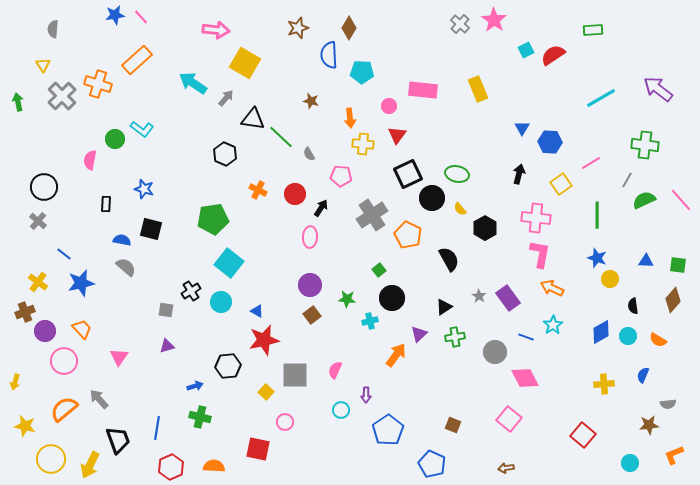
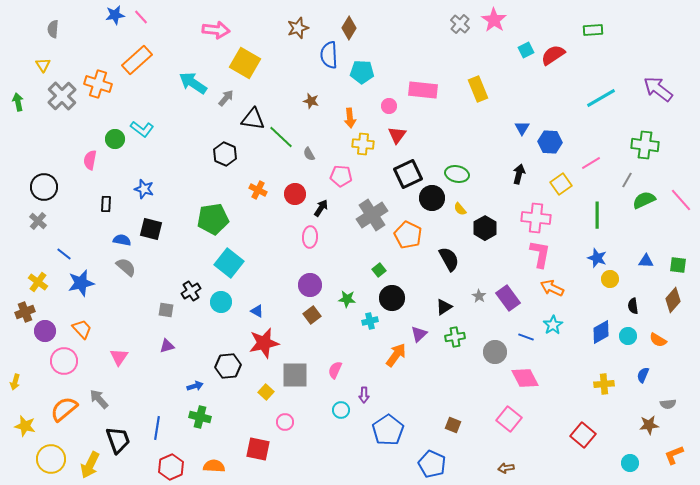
red star at (264, 340): moved 3 px down
purple arrow at (366, 395): moved 2 px left
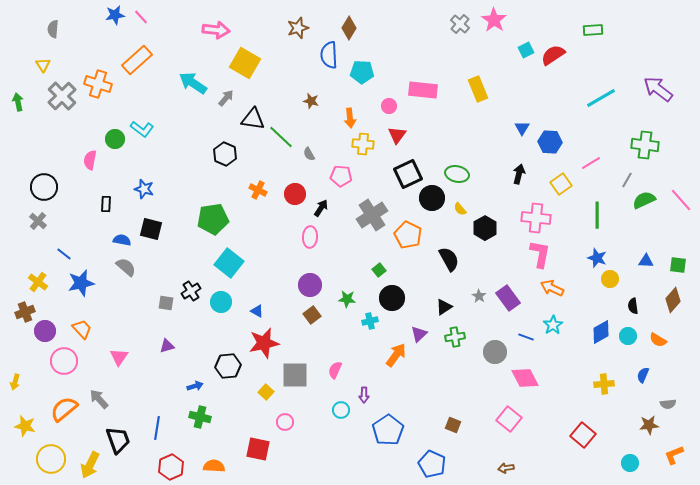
gray square at (166, 310): moved 7 px up
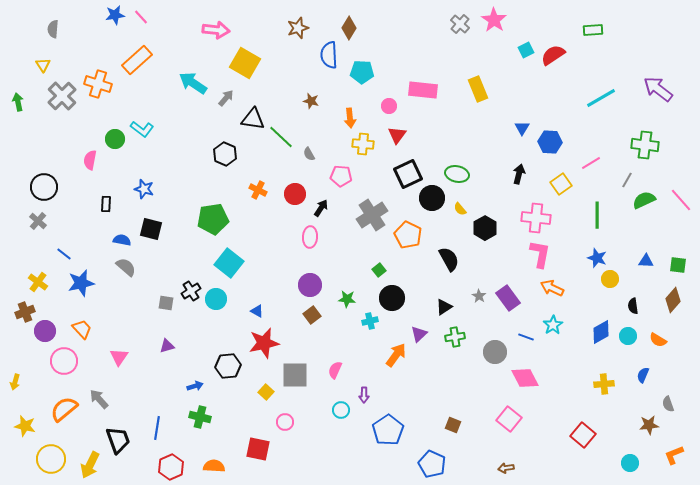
cyan circle at (221, 302): moved 5 px left, 3 px up
gray semicircle at (668, 404): rotated 77 degrees clockwise
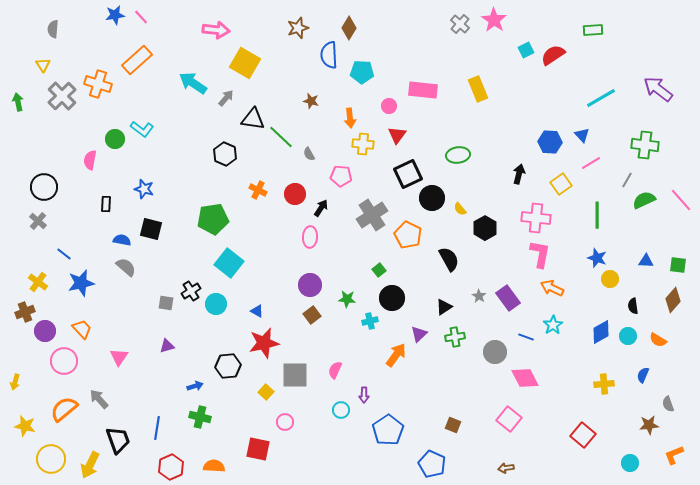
blue triangle at (522, 128): moved 60 px right, 7 px down; rotated 14 degrees counterclockwise
green ellipse at (457, 174): moved 1 px right, 19 px up; rotated 20 degrees counterclockwise
cyan circle at (216, 299): moved 5 px down
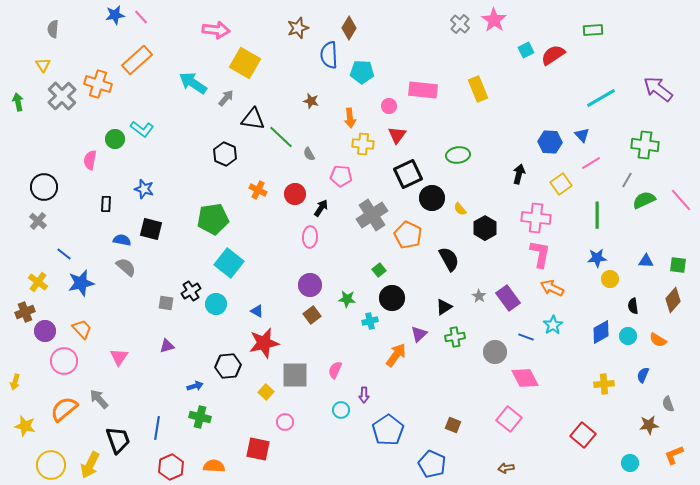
blue star at (597, 258): rotated 24 degrees counterclockwise
yellow circle at (51, 459): moved 6 px down
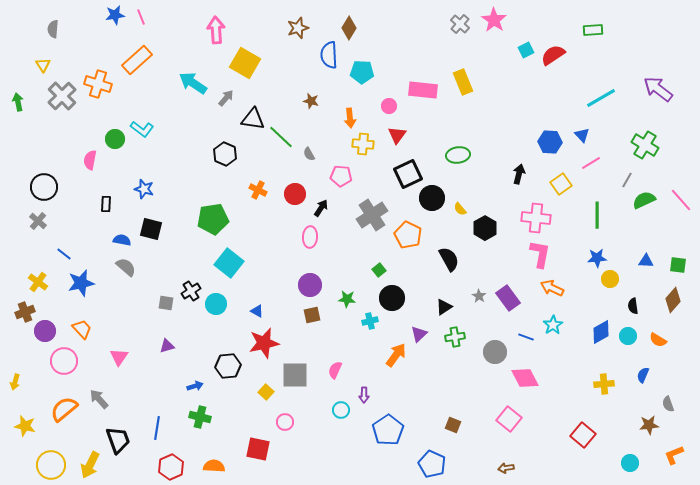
pink line at (141, 17): rotated 21 degrees clockwise
pink arrow at (216, 30): rotated 100 degrees counterclockwise
yellow rectangle at (478, 89): moved 15 px left, 7 px up
green cross at (645, 145): rotated 24 degrees clockwise
brown square at (312, 315): rotated 24 degrees clockwise
